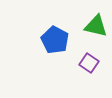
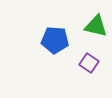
blue pentagon: rotated 24 degrees counterclockwise
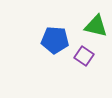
purple square: moved 5 px left, 7 px up
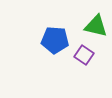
purple square: moved 1 px up
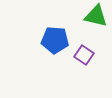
green triangle: moved 10 px up
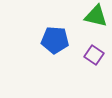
purple square: moved 10 px right
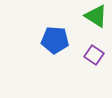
green triangle: rotated 20 degrees clockwise
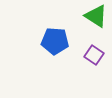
blue pentagon: moved 1 px down
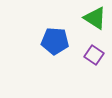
green triangle: moved 1 px left, 2 px down
